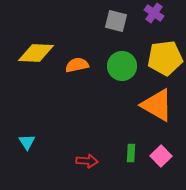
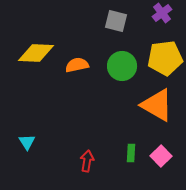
purple cross: moved 8 px right; rotated 18 degrees clockwise
red arrow: rotated 85 degrees counterclockwise
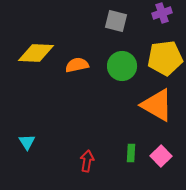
purple cross: rotated 18 degrees clockwise
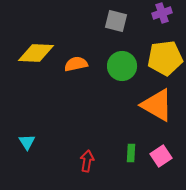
orange semicircle: moved 1 px left, 1 px up
pink square: rotated 10 degrees clockwise
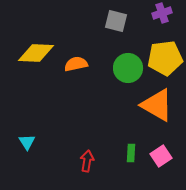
green circle: moved 6 px right, 2 px down
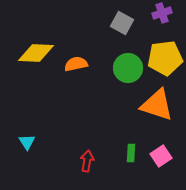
gray square: moved 6 px right, 2 px down; rotated 15 degrees clockwise
orange triangle: rotated 12 degrees counterclockwise
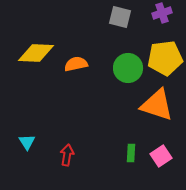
gray square: moved 2 px left, 6 px up; rotated 15 degrees counterclockwise
red arrow: moved 20 px left, 6 px up
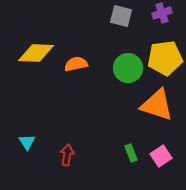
gray square: moved 1 px right, 1 px up
green rectangle: rotated 24 degrees counterclockwise
